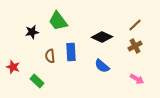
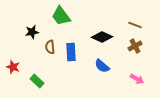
green trapezoid: moved 3 px right, 5 px up
brown line: rotated 64 degrees clockwise
brown semicircle: moved 9 px up
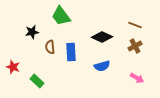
blue semicircle: rotated 56 degrees counterclockwise
pink arrow: moved 1 px up
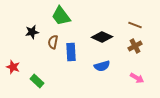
brown semicircle: moved 3 px right, 5 px up; rotated 16 degrees clockwise
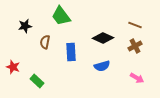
black star: moved 7 px left, 6 px up
black diamond: moved 1 px right, 1 px down
brown semicircle: moved 8 px left
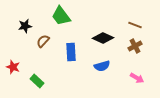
brown semicircle: moved 2 px left, 1 px up; rotated 32 degrees clockwise
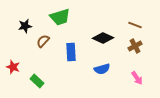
green trapezoid: moved 1 px left, 1 px down; rotated 70 degrees counterclockwise
blue semicircle: moved 3 px down
pink arrow: rotated 24 degrees clockwise
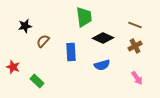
green trapezoid: moved 24 px right; rotated 80 degrees counterclockwise
blue semicircle: moved 4 px up
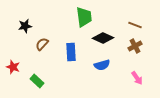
brown semicircle: moved 1 px left, 3 px down
